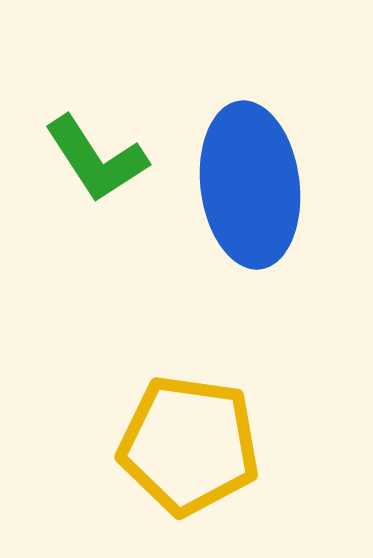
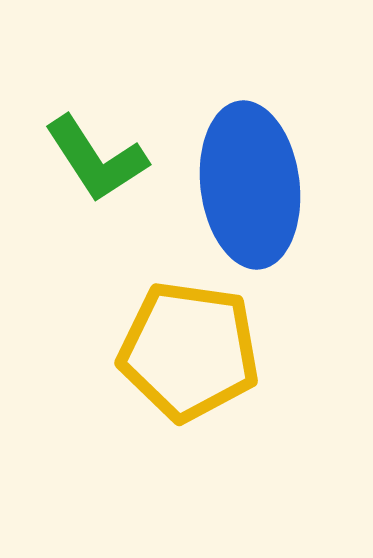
yellow pentagon: moved 94 px up
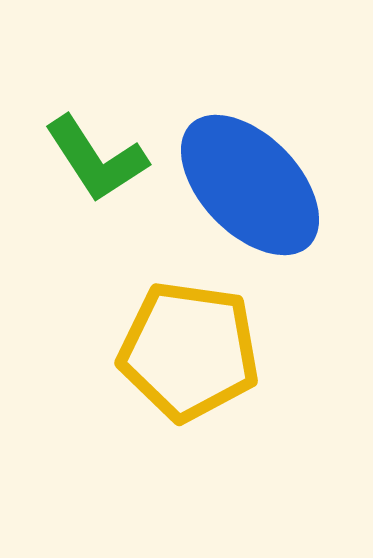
blue ellipse: rotated 37 degrees counterclockwise
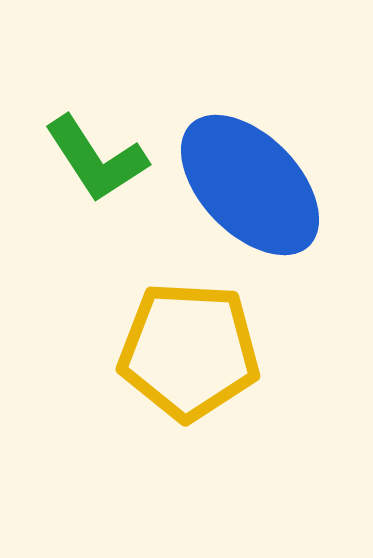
yellow pentagon: rotated 5 degrees counterclockwise
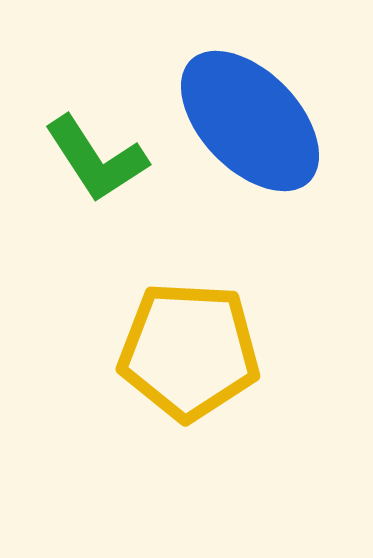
blue ellipse: moved 64 px up
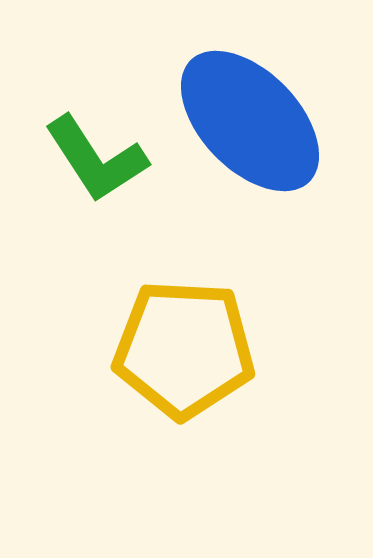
yellow pentagon: moved 5 px left, 2 px up
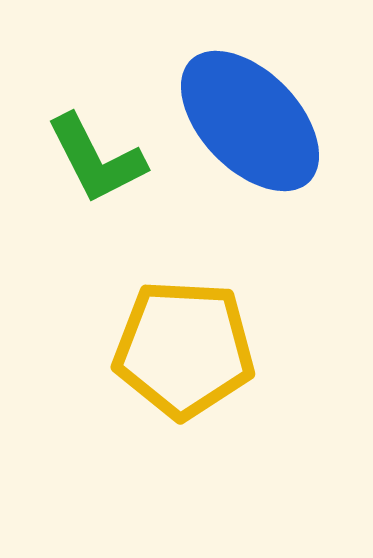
green L-shape: rotated 6 degrees clockwise
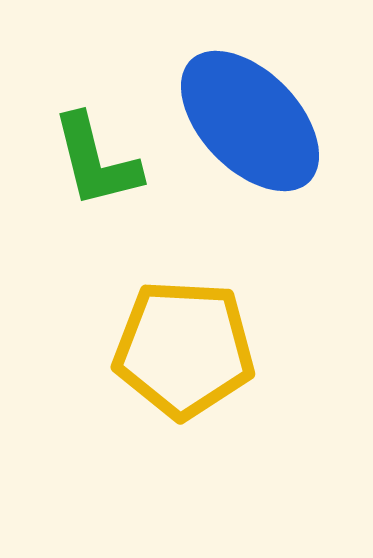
green L-shape: moved 2 px down; rotated 13 degrees clockwise
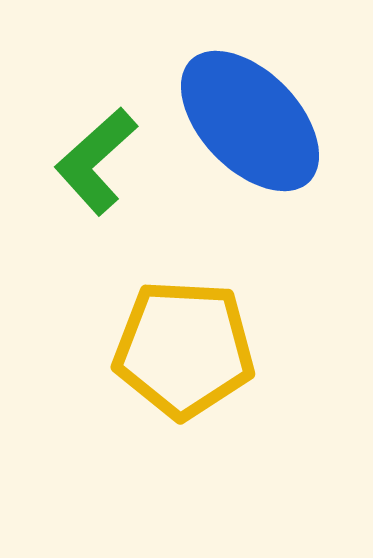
green L-shape: rotated 62 degrees clockwise
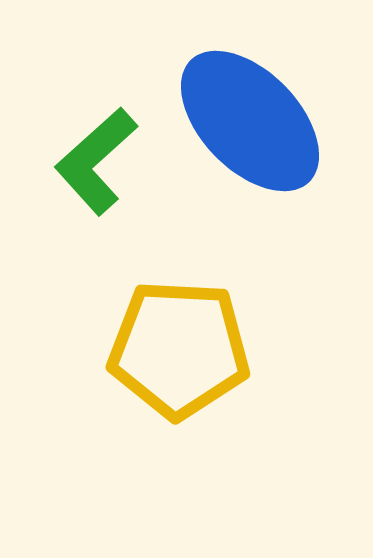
yellow pentagon: moved 5 px left
